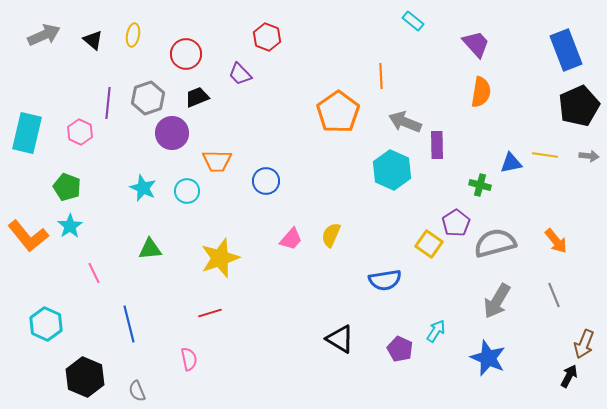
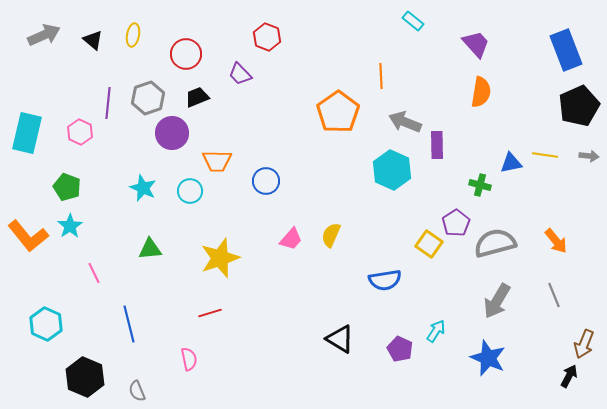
cyan circle at (187, 191): moved 3 px right
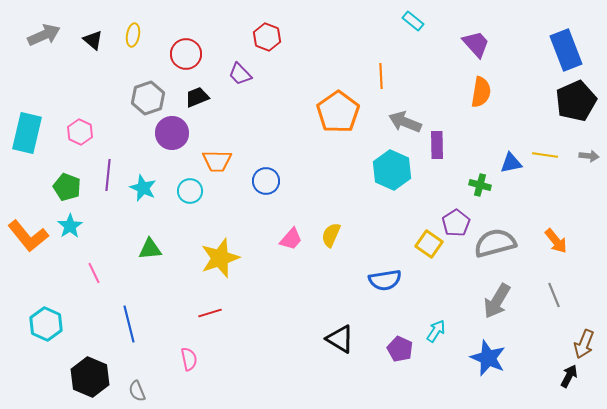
purple line at (108, 103): moved 72 px down
black pentagon at (579, 106): moved 3 px left, 5 px up
black hexagon at (85, 377): moved 5 px right
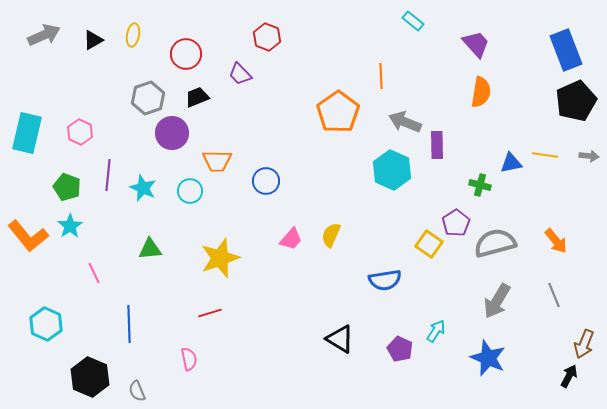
black triangle at (93, 40): rotated 50 degrees clockwise
blue line at (129, 324): rotated 12 degrees clockwise
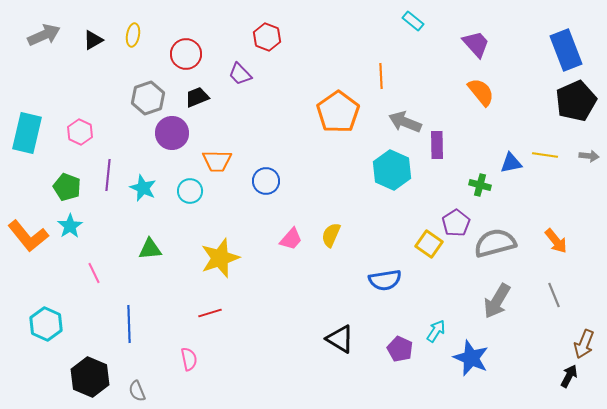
orange semicircle at (481, 92): rotated 48 degrees counterclockwise
blue star at (488, 358): moved 17 px left
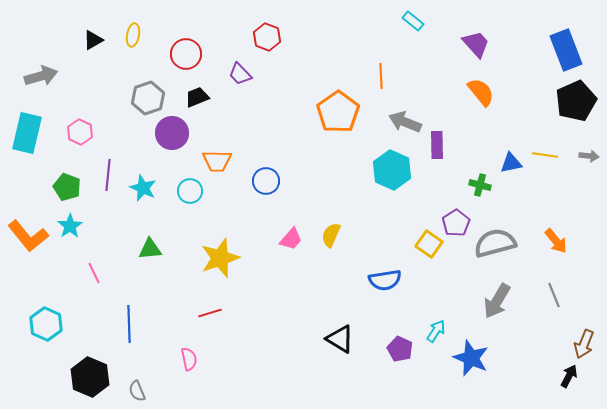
gray arrow at (44, 35): moved 3 px left, 41 px down; rotated 8 degrees clockwise
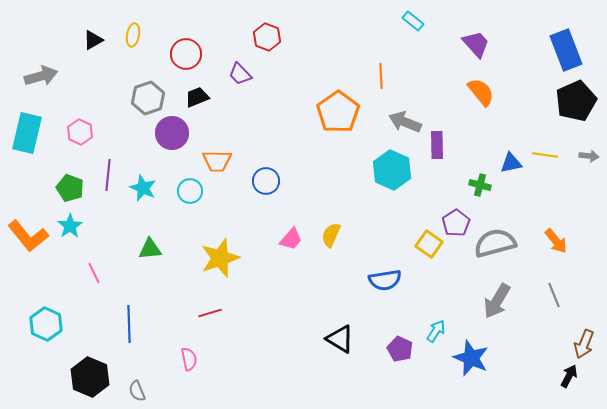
green pentagon at (67, 187): moved 3 px right, 1 px down
